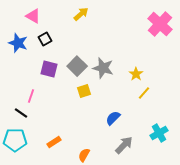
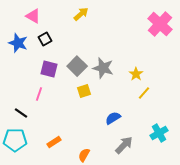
pink line: moved 8 px right, 2 px up
blue semicircle: rotated 14 degrees clockwise
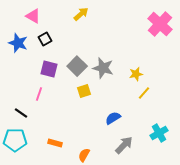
yellow star: rotated 24 degrees clockwise
orange rectangle: moved 1 px right, 1 px down; rotated 48 degrees clockwise
